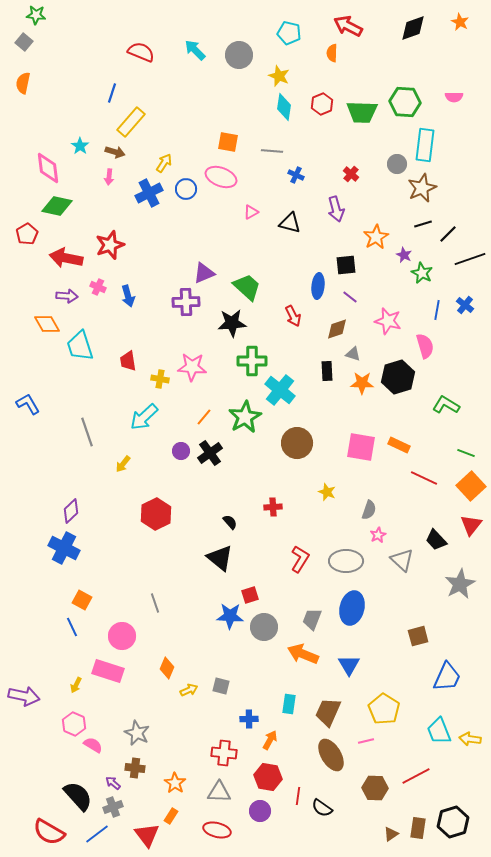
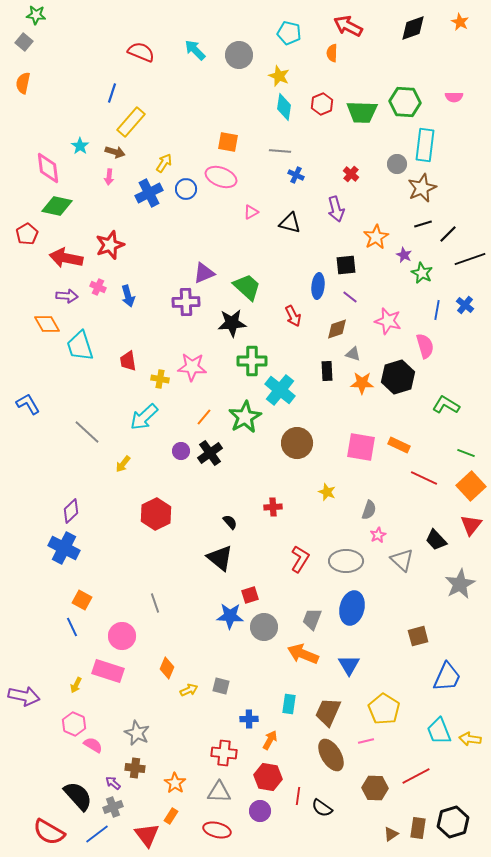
gray line at (272, 151): moved 8 px right
gray line at (87, 432): rotated 28 degrees counterclockwise
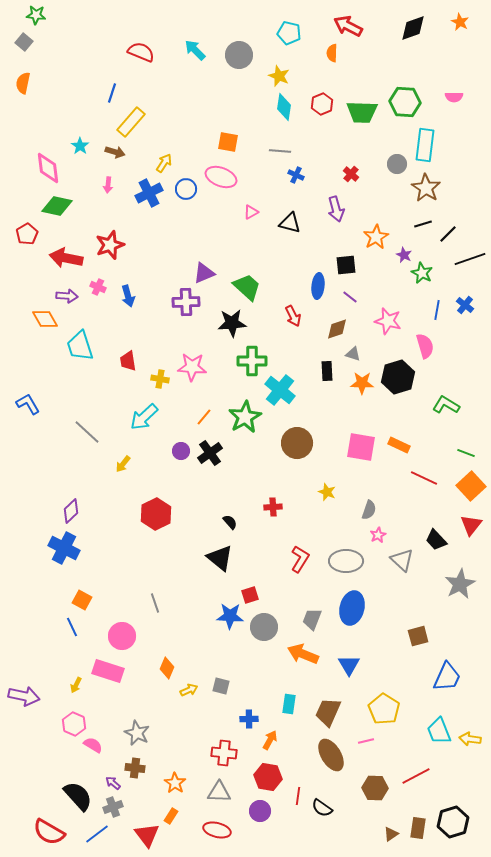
pink arrow at (109, 177): moved 1 px left, 8 px down
brown star at (422, 188): moved 4 px right; rotated 16 degrees counterclockwise
orange diamond at (47, 324): moved 2 px left, 5 px up
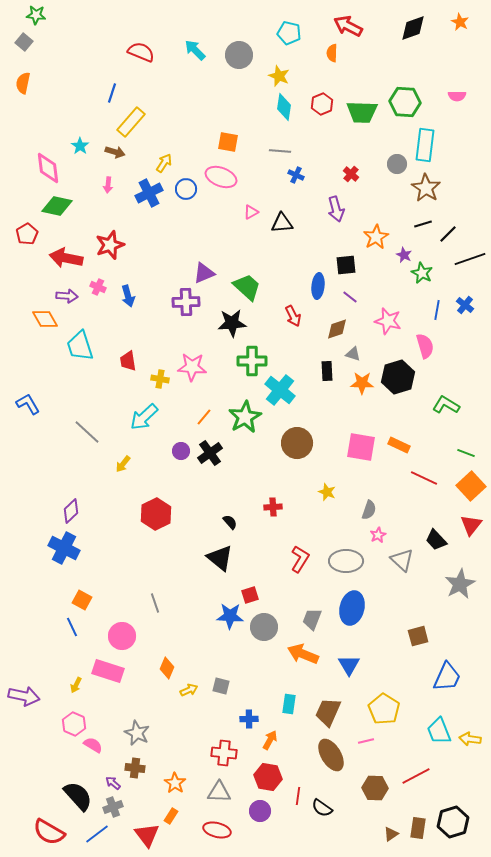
pink semicircle at (454, 97): moved 3 px right, 1 px up
black triangle at (290, 223): moved 8 px left; rotated 20 degrees counterclockwise
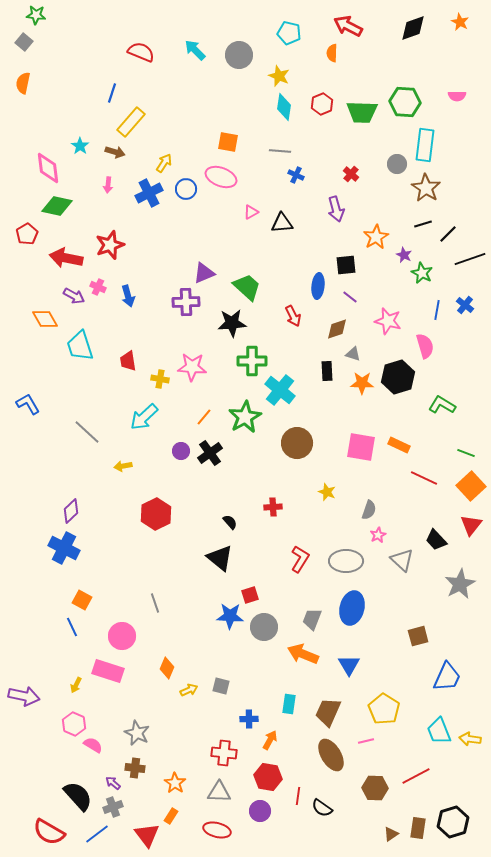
purple arrow at (67, 296): moved 7 px right; rotated 25 degrees clockwise
green L-shape at (446, 405): moved 4 px left
yellow arrow at (123, 464): moved 2 px down; rotated 42 degrees clockwise
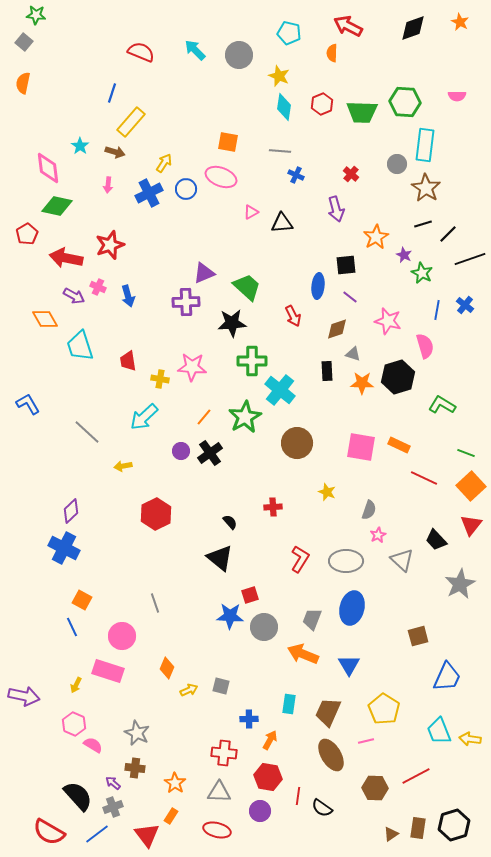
black hexagon at (453, 822): moved 1 px right, 3 px down
